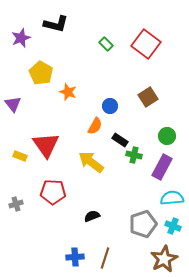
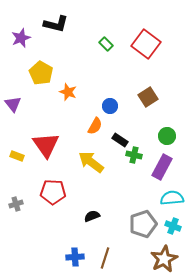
yellow rectangle: moved 3 px left
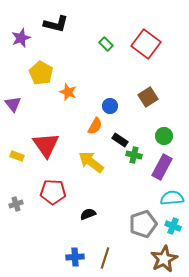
green circle: moved 3 px left
black semicircle: moved 4 px left, 2 px up
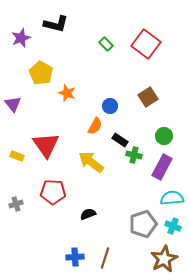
orange star: moved 1 px left, 1 px down
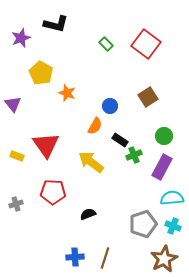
green cross: rotated 35 degrees counterclockwise
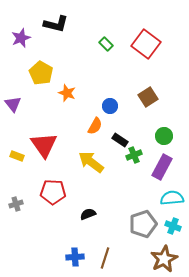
red triangle: moved 2 px left
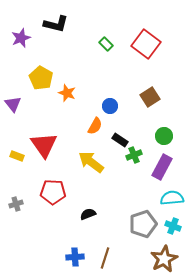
yellow pentagon: moved 5 px down
brown square: moved 2 px right
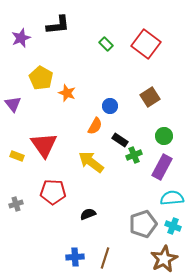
black L-shape: moved 2 px right, 1 px down; rotated 20 degrees counterclockwise
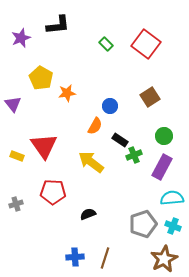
orange star: rotated 30 degrees counterclockwise
red triangle: moved 1 px down
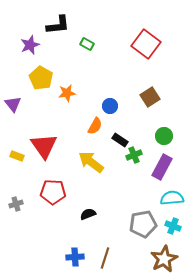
purple star: moved 9 px right, 7 px down
green rectangle: moved 19 px left; rotated 16 degrees counterclockwise
gray pentagon: rotated 8 degrees clockwise
